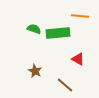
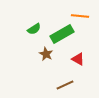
green semicircle: rotated 128 degrees clockwise
green rectangle: moved 4 px right, 1 px down; rotated 25 degrees counterclockwise
brown star: moved 11 px right, 17 px up
brown line: rotated 66 degrees counterclockwise
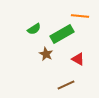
brown line: moved 1 px right
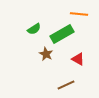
orange line: moved 1 px left, 2 px up
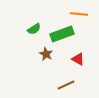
green rectangle: rotated 10 degrees clockwise
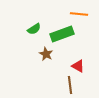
red triangle: moved 7 px down
brown line: moved 4 px right; rotated 72 degrees counterclockwise
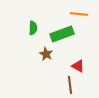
green semicircle: moved 1 px left, 1 px up; rotated 56 degrees counterclockwise
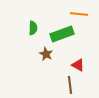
red triangle: moved 1 px up
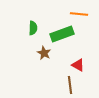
brown star: moved 2 px left, 1 px up
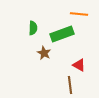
red triangle: moved 1 px right
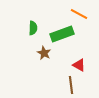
orange line: rotated 24 degrees clockwise
brown line: moved 1 px right
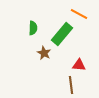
green rectangle: rotated 30 degrees counterclockwise
red triangle: rotated 24 degrees counterclockwise
